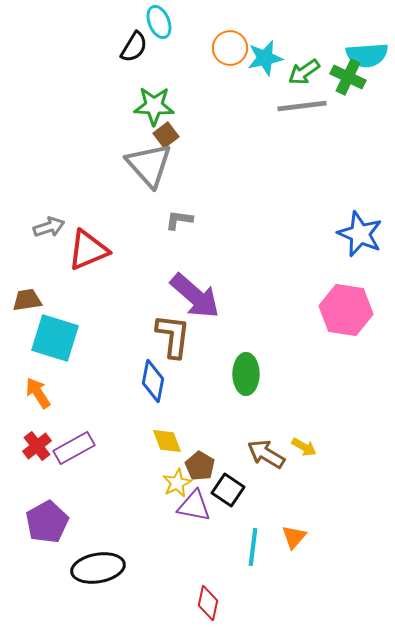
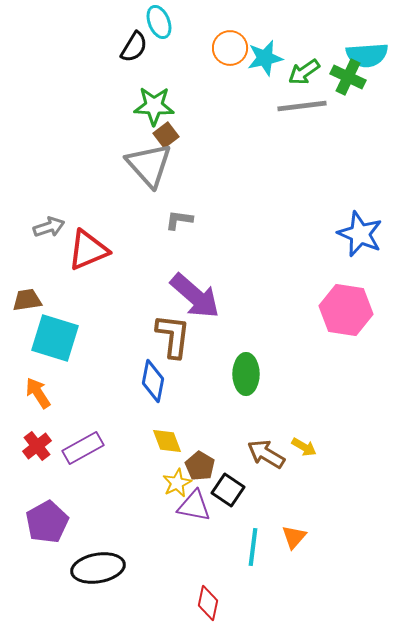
purple rectangle: moved 9 px right
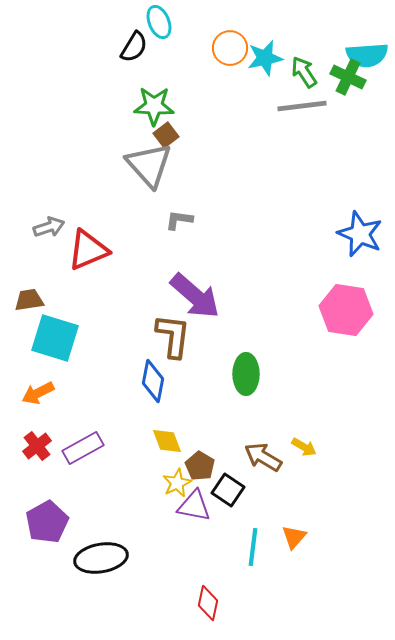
green arrow: rotated 92 degrees clockwise
brown trapezoid: moved 2 px right
orange arrow: rotated 84 degrees counterclockwise
brown arrow: moved 3 px left, 3 px down
black ellipse: moved 3 px right, 10 px up
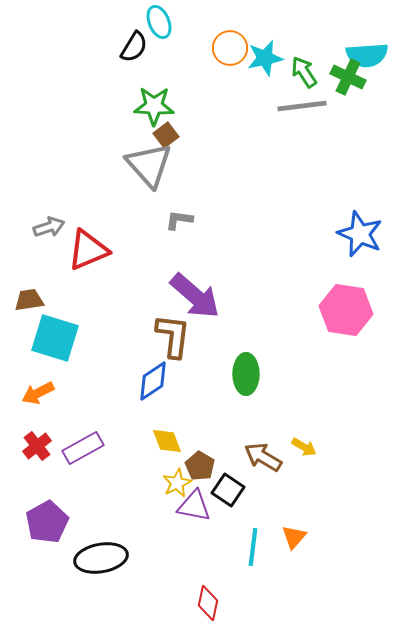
blue diamond: rotated 45 degrees clockwise
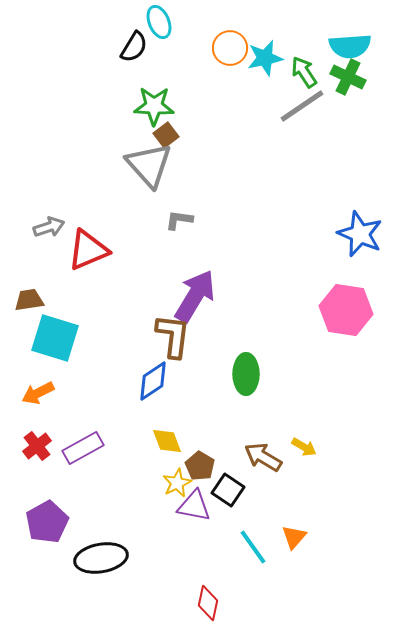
cyan semicircle: moved 17 px left, 9 px up
gray line: rotated 27 degrees counterclockwise
purple arrow: rotated 100 degrees counterclockwise
cyan line: rotated 42 degrees counterclockwise
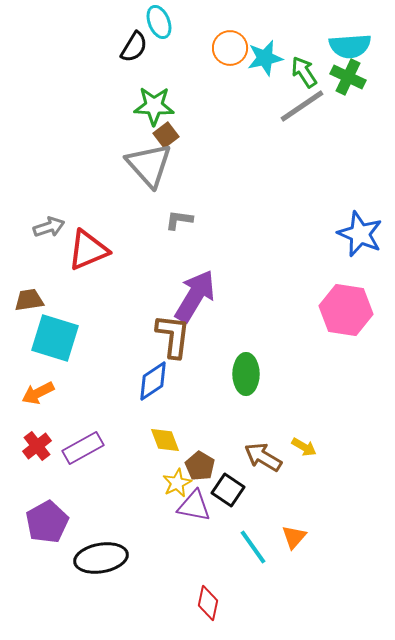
yellow diamond: moved 2 px left, 1 px up
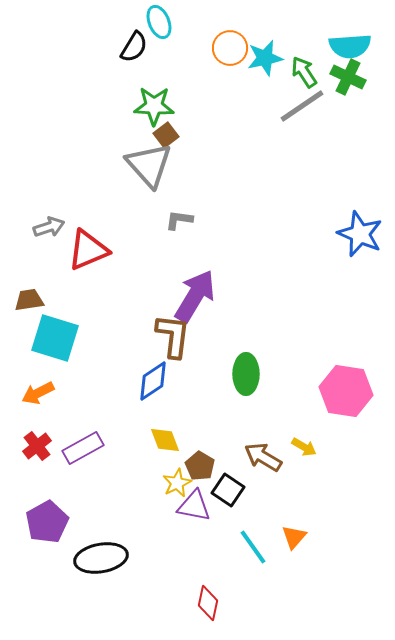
pink hexagon: moved 81 px down
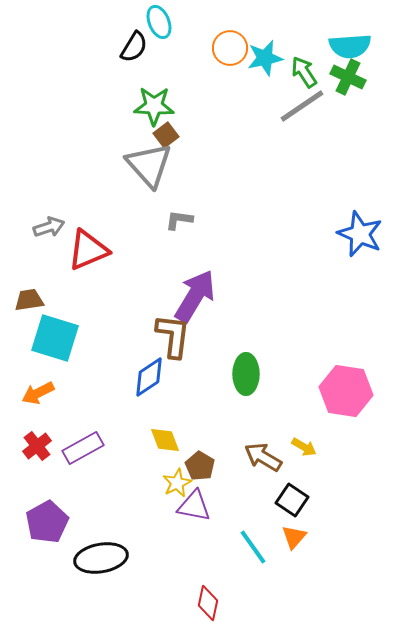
blue diamond: moved 4 px left, 4 px up
black square: moved 64 px right, 10 px down
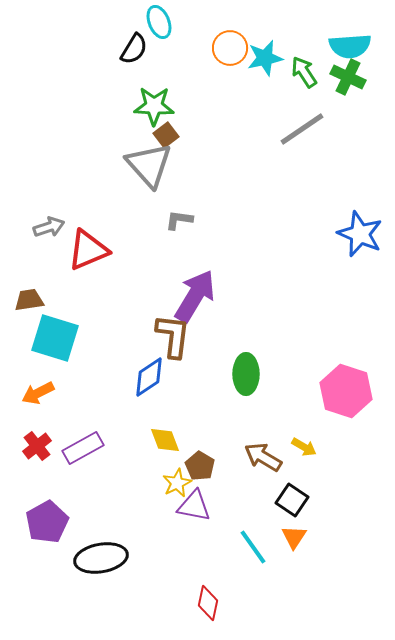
black semicircle: moved 2 px down
gray line: moved 23 px down
pink hexagon: rotated 9 degrees clockwise
orange triangle: rotated 8 degrees counterclockwise
